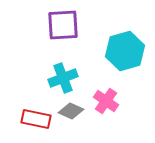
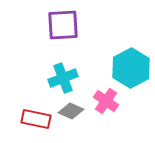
cyan hexagon: moved 6 px right, 17 px down; rotated 12 degrees counterclockwise
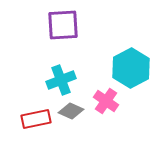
cyan cross: moved 2 px left, 2 px down
red rectangle: rotated 24 degrees counterclockwise
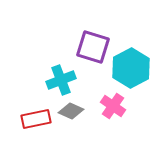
purple square: moved 30 px right, 22 px down; rotated 20 degrees clockwise
pink cross: moved 7 px right, 5 px down
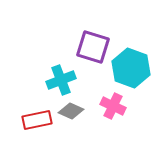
cyan hexagon: rotated 12 degrees counterclockwise
pink cross: rotated 10 degrees counterclockwise
red rectangle: moved 1 px right, 1 px down
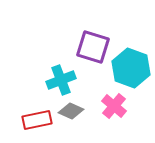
pink cross: moved 1 px right; rotated 15 degrees clockwise
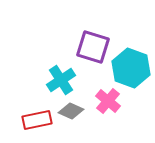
cyan cross: rotated 12 degrees counterclockwise
pink cross: moved 6 px left, 5 px up
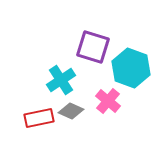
red rectangle: moved 2 px right, 2 px up
